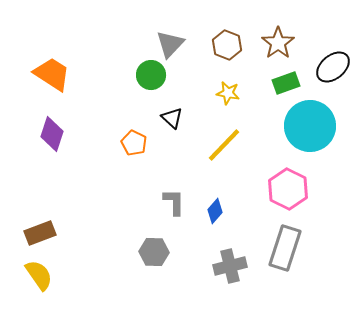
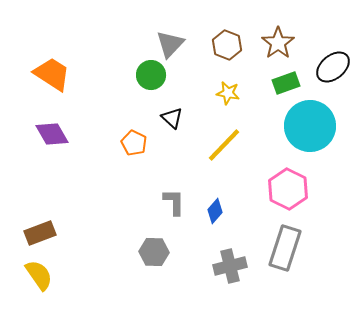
purple diamond: rotated 48 degrees counterclockwise
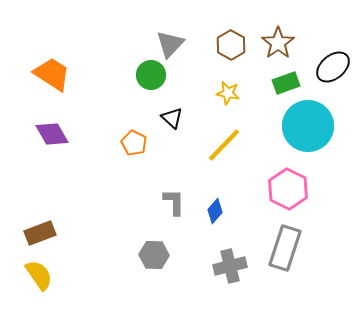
brown hexagon: moved 4 px right; rotated 8 degrees clockwise
cyan circle: moved 2 px left
gray hexagon: moved 3 px down
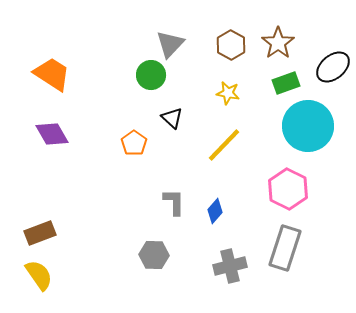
orange pentagon: rotated 10 degrees clockwise
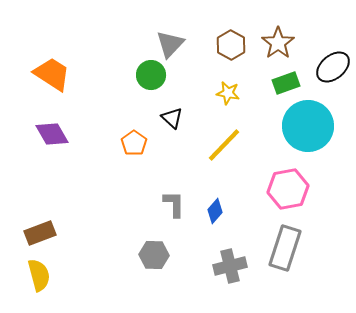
pink hexagon: rotated 24 degrees clockwise
gray L-shape: moved 2 px down
yellow semicircle: rotated 20 degrees clockwise
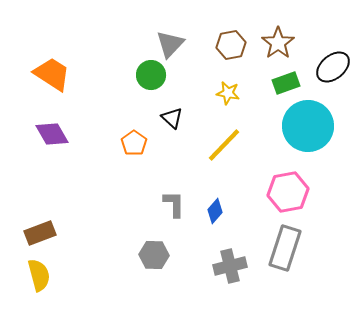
brown hexagon: rotated 20 degrees clockwise
pink hexagon: moved 3 px down
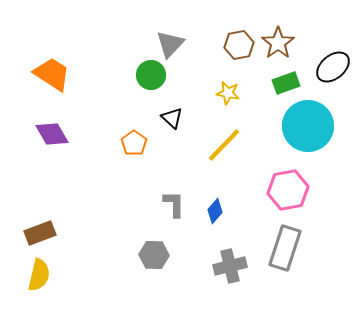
brown hexagon: moved 8 px right
pink hexagon: moved 2 px up
yellow semicircle: rotated 28 degrees clockwise
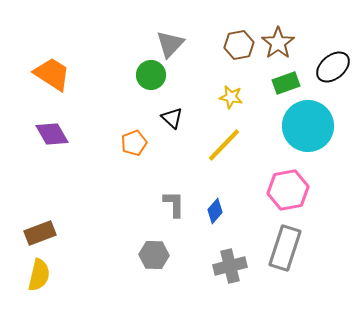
yellow star: moved 3 px right, 4 px down
orange pentagon: rotated 15 degrees clockwise
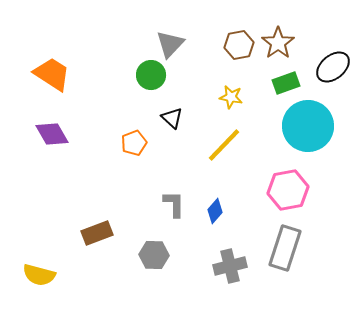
brown rectangle: moved 57 px right
yellow semicircle: rotated 92 degrees clockwise
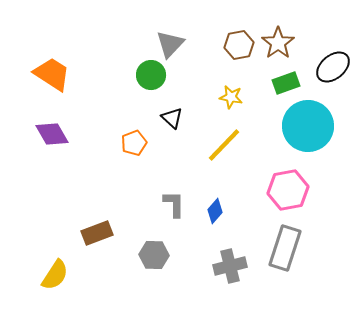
yellow semicircle: moved 16 px right; rotated 72 degrees counterclockwise
